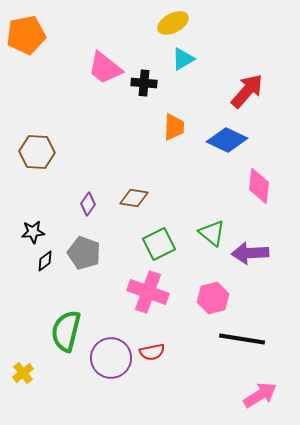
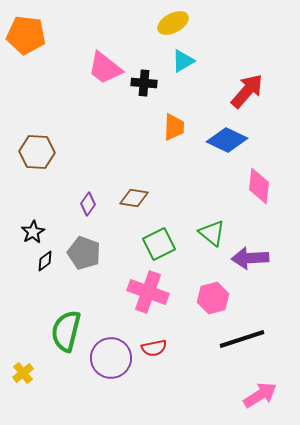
orange pentagon: rotated 18 degrees clockwise
cyan triangle: moved 2 px down
black star: rotated 25 degrees counterclockwise
purple arrow: moved 5 px down
black line: rotated 27 degrees counterclockwise
red semicircle: moved 2 px right, 4 px up
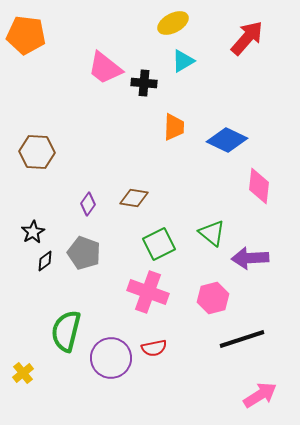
red arrow: moved 53 px up
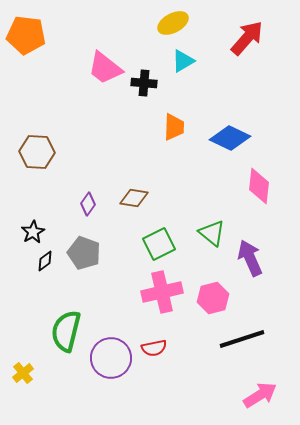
blue diamond: moved 3 px right, 2 px up
purple arrow: rotated 69 degrees clockwise
pink cross: moved 14 px right; rotated 33 degrees counterclockwise
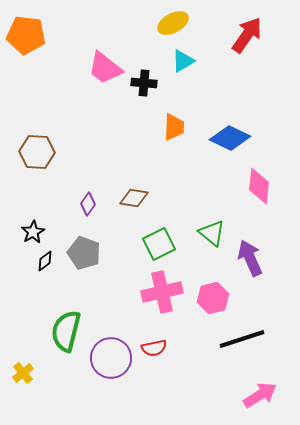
red arrow: moved 3 px up; rotated 6 degrees counterclockwise
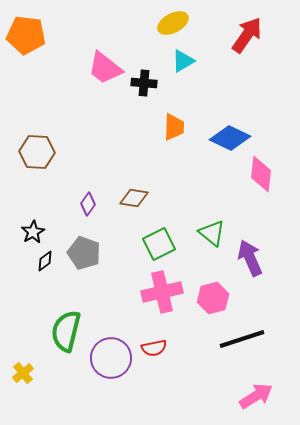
pink diamond: moved 2 px right, 12 px up
pink arrow: moved 4 px left, 1 px down
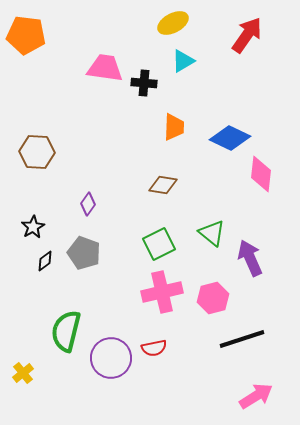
pink trapezoid: rotated 150 degrees clockwise
brown diamond: moved 29 px right, 13 px up
black star: moved 5 px up
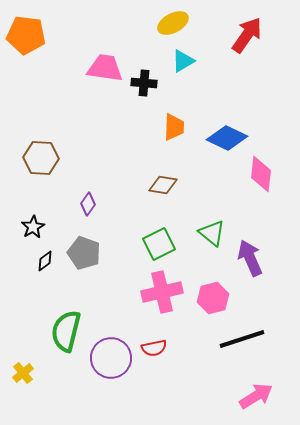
blue diamond: moved 3 px left
brown hexagon: moved 4 px right, 6 px down
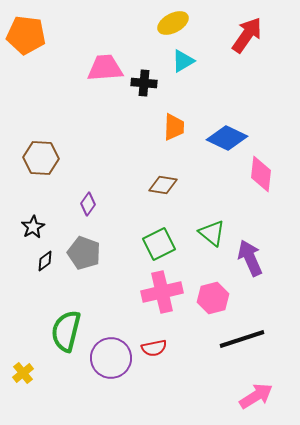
pink trapezoid: rotated 12 degrees counterclockwise
